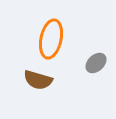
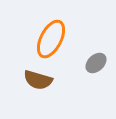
orange ellipse: rotated 15 degrees clockwise
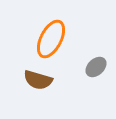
gray ellipse: moved 4 px down
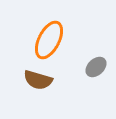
orange ellipse: moved 2 px left, 1 px down
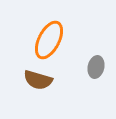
gray ellipse: rotated 35 degrees counterclockwise
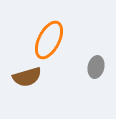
brown semicircle: moved 11 px left, 3 px up; rotated 32 degrees counterclockwise
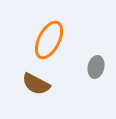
brown semicircle: moved 9 px right, 7 px down; rotated 44 degrees clockwise
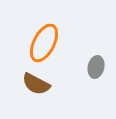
orange ellipse: moved 5 px left, 3 px down
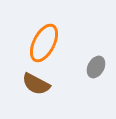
gray ellipse: rotated 15 degrees clockwise
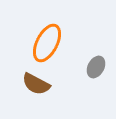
orange ellipse: moved 3 px right
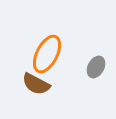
orange ellipse: moved 11 px down
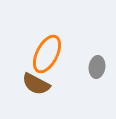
gray ellipse: moved 1 px right; rotated 20 degrees counterclockwise
